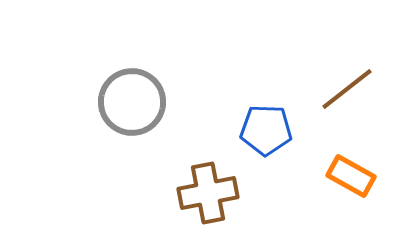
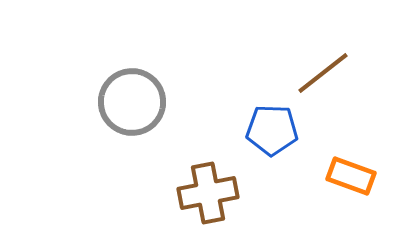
brown line: moved 24 px left, 16 px up
blue pentagon: moved 6 px right
orange rectangle: rotated 9 degrees counterclockwise
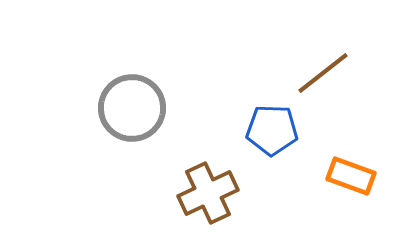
gray circle: moved 6 px down
brown cross: rotated 14 degrees counterclockwise
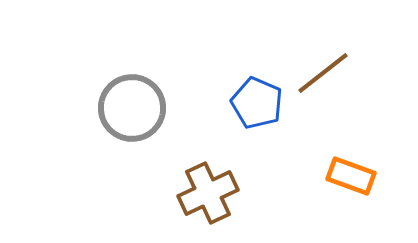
blue pentagon: moved 15 px left, 27 px up; rotated 21 degrees clockwise
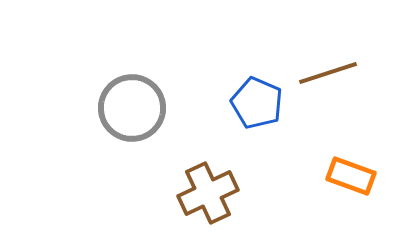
brown line: moved 5 px right; rotated 20 degrees clockwise
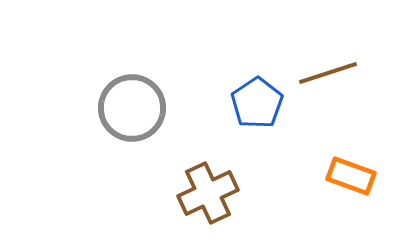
blue pentagon: rotated 15 degrees clockwise
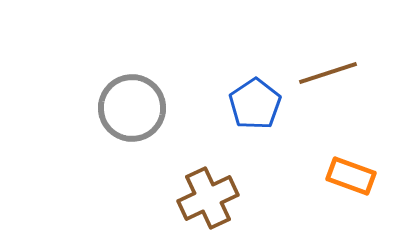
blue pentagon: moved 2 px left, 1 px down
brown cross: moved 5 px down
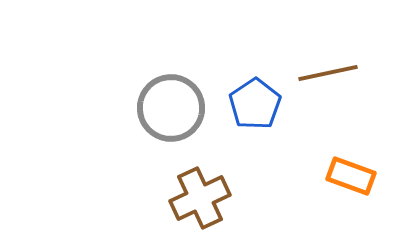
brown line: rotated 6 degrees clockwise
gray circle: moved 39 px right
brown cross: moved 8 px left
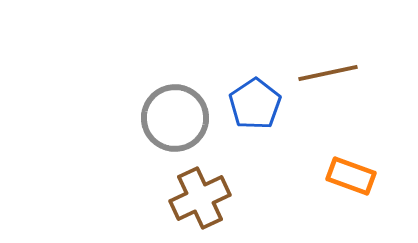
gray circle: moved 4 px right, 10 px down
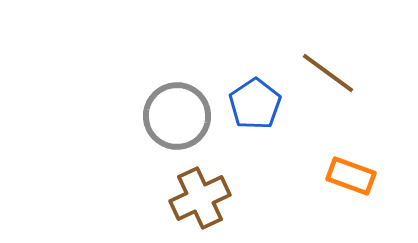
brown line: rotated 48 degrees clockwise
gray circle: moved 2 px right, 2 px up
